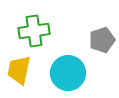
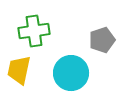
cyan circle: moved 3 px right
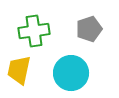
gray pentagon: moved 13 px left, 11 px up
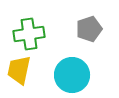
green cross: moved 5 px left, 3 px down
cyan circle: moved 1 px right, 2 px down
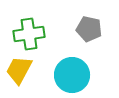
gray pentagon: rotated 30 degrees clockwise
yellow trapezoid: rotated 16 degrees clockwise
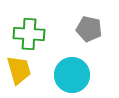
green cross: rotated 12 degrees clockwise
yellow trapezoid: rotated 136 degrees clockwise
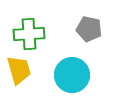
green cross: rotated 8 degrees counterclockwise
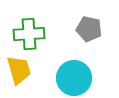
cyan circle: moved 2 px right, 3 px down
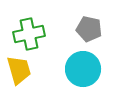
green cross: rotated 8 degrees counterclockwise
cyan circle: moved 9 px right, 9 px up
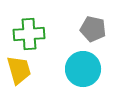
gray pentagon: moved 4 px right
green cross: rotated 8 degrees clockwise
